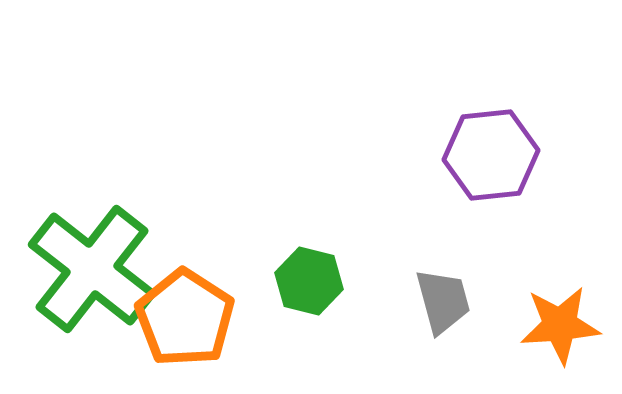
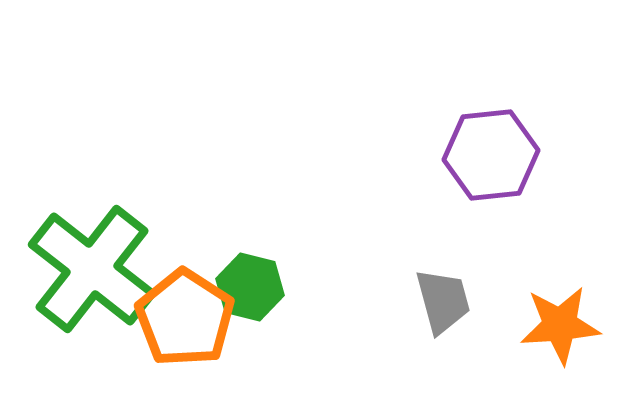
green hexagon: moved 59 px left, 6 px down
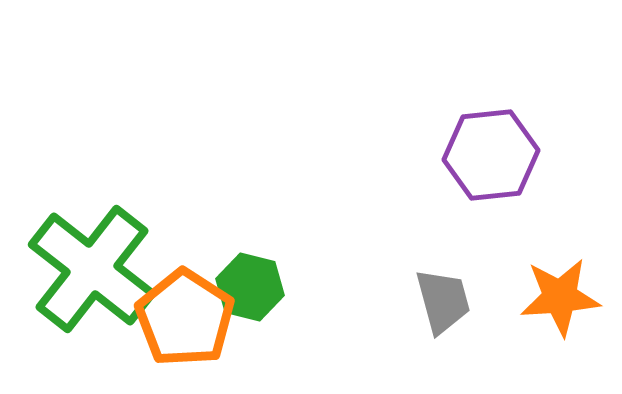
orange star: moved 28 px up
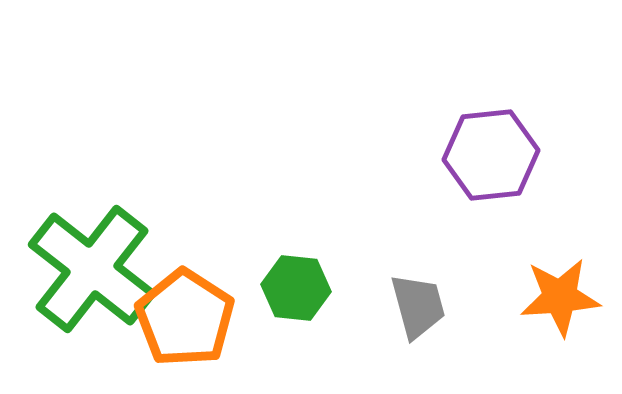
green hexagon: moved 46 px right, 1 px down; rotated 8 degrees counterclockwise
gray trapezoid: moved 25 px left, 5 px down
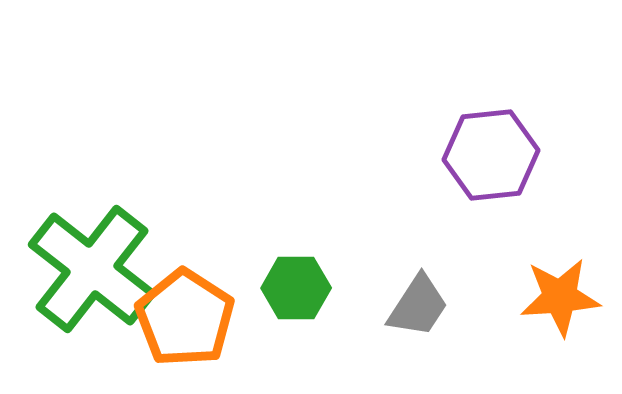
green hexagon: rotated 6 degrees counterclockwise
gray trapezoid: rotated 48 degrees clockwise
